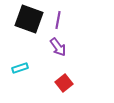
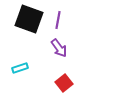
purple arrow: moved 1 px right, 1 px down
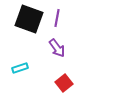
purple line: moved 1 px left, 2 px up
purple arrow: moved 2 px left
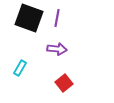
black square: moved 1 px up
purple arrow: moved 1 px down; rotated 48 degrees counterclockwise
cyan rectangle: rotated 42 degrees counterclockwise
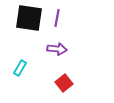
black square: rotated 12 degrees counterclockwise
